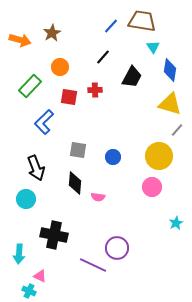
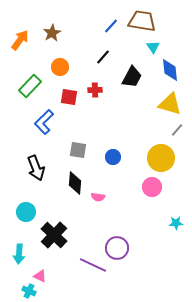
orange arrow: rotated 70 degrees counterclockwise
blue diamond: rotated 15 degrees counterclockwise
yellow circle: moved 2 px right, 2 px down
cyan circle: moved 13 px down
cyan star: rotated 24 degrees clockwise
black cross: rotated 32 degrees clockwise
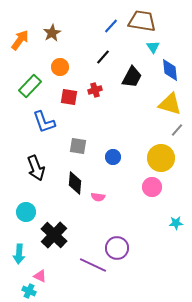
red cross: rotated 16 degrees counterclockwise
blue L-shape: rotated 65 degrees counterclockwise
gray square: moved 4 px up
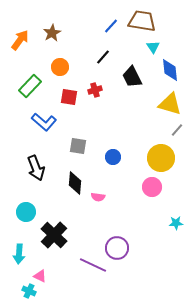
black trapezoid: rotated 125 degrees clockwise
blue L-shape: rotated 30 degrees counterclockwise
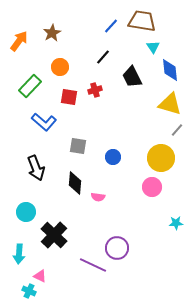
orange arrow: moved 1 px left, 1 px down
